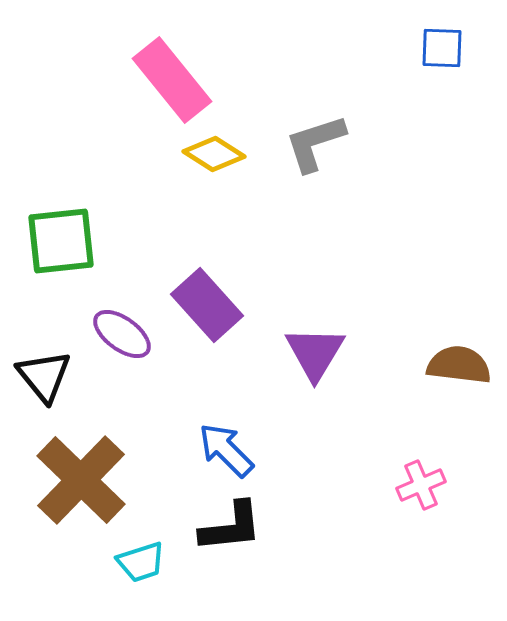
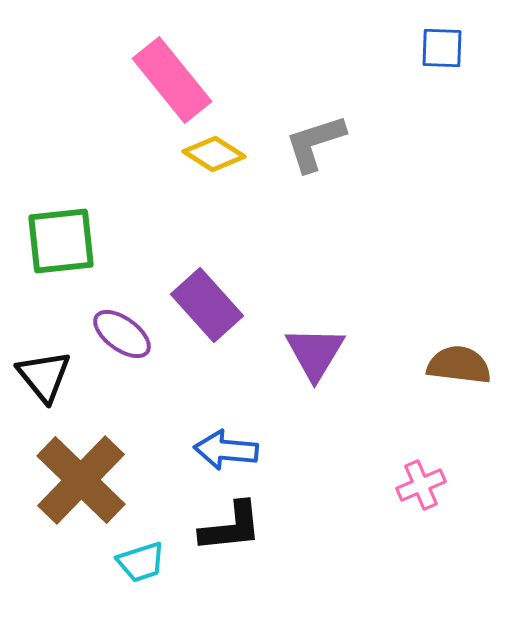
blue arrow: rotated 40 degrees counterclockwise
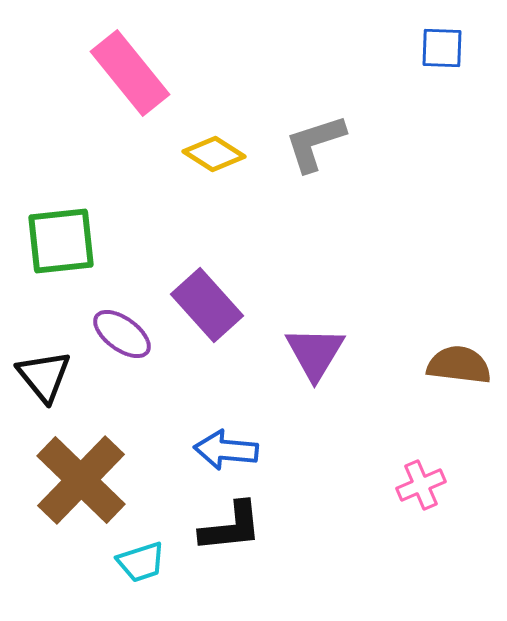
pink rectangle: moved 42 px left, 7 px up
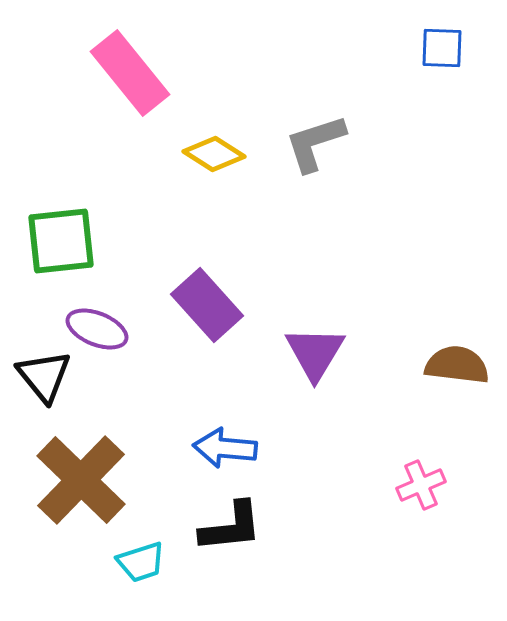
purple ellipse: moved 25 px left, 5 px up; rotated 14 degrees counterclockwise
brown semicircle: moved 2 px left
blue arrow: moved 1 px left, 2 px up
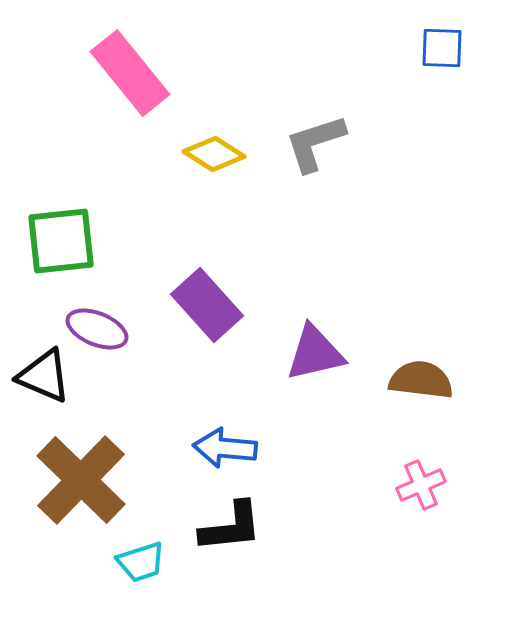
purple triangle: rotated 46 degrees clockwise
brown semicircle: moved 36 px left, 15 px down
black triangle: rotated 28 degrees counterclockwise
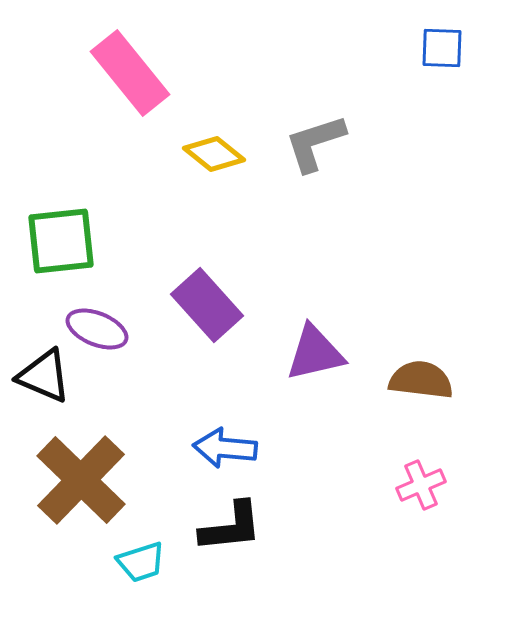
yellow diamond: rotated 6 degrees clockwise
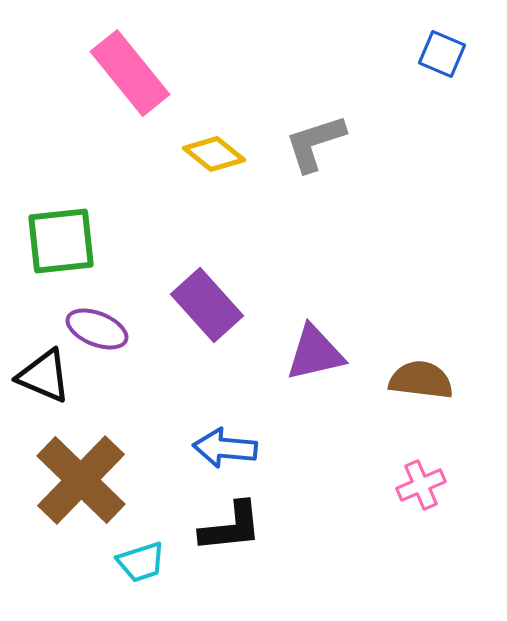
blue square: moved 6 px down; rotated 21 degrees clockwise
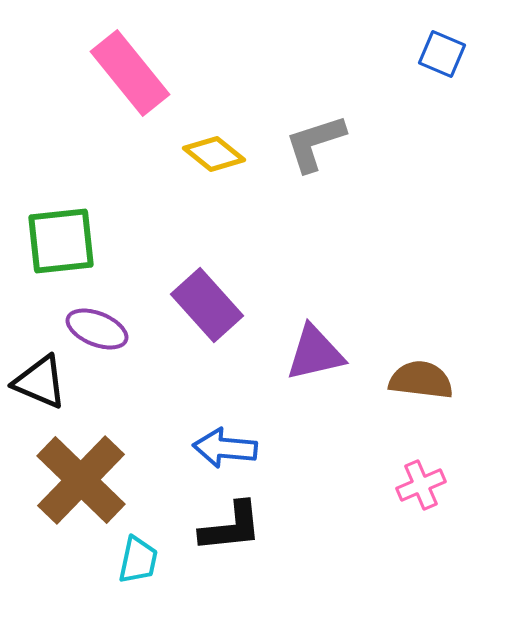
black triangle: moved 4 px left, 6 px down
cyan trapezoid: moved 3 px left, 2 px up; rotated 60 degrees counterclockwise
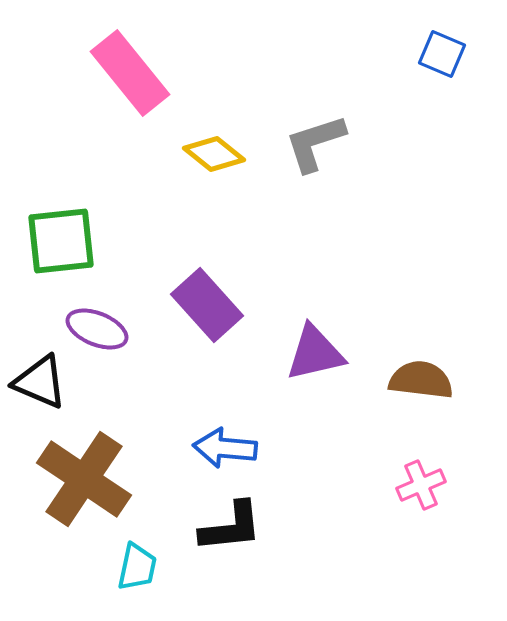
brown cross: moved 3 px right, 1 px up; rotated 10 degrees counterclockwise
cyan trapezoid: moved 1 px left, 7 px down
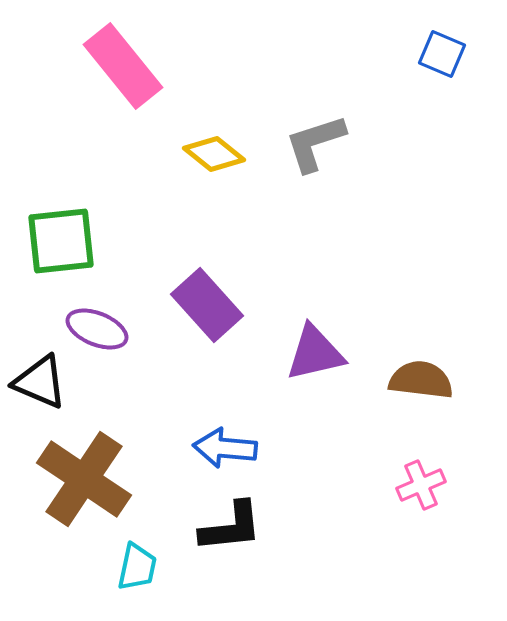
pink rectangle: moved 7 px left, 7 px up
